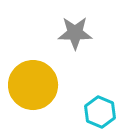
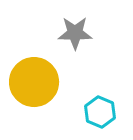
yellow circle: moved 1 px right, 3 px up
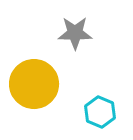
yellow circle: moved 2 px down
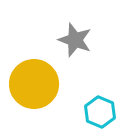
gray star: moved 7 px down; rotated 20 degrees clockwise
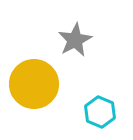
gray star: rotated 24 degrees clockwise
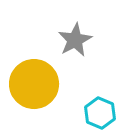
cyan hexagon: moved 1 px down
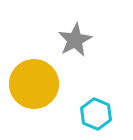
cyan hexagon: moved 4 px left, 1 px down
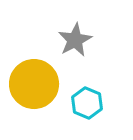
cyan hexagon: moved 9 px left, 11 px up
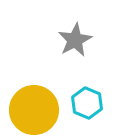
yellow circle: moved 26 px down
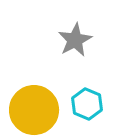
cyan hexagon: moved 1 px down
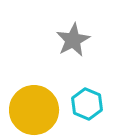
gray star: moved 2 px left
